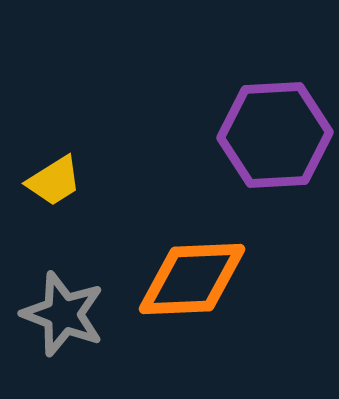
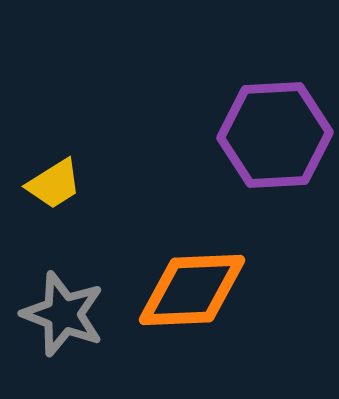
yellow trapezoid: moved 3 px down
orange diamond: moved 11 px down
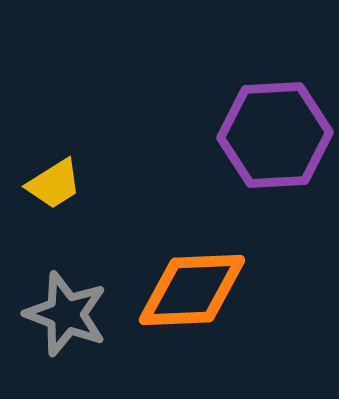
gray star: moved 3 px right
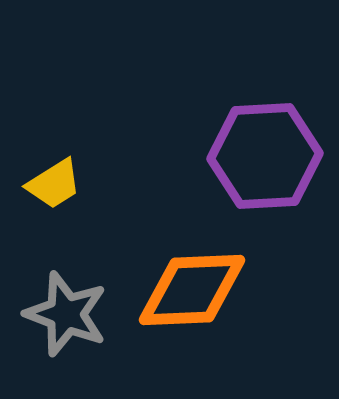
purple hexagon: moved 10 px left, 21 px down
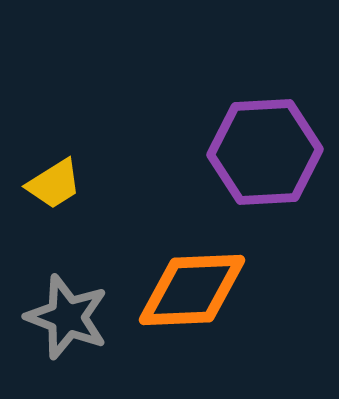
purple hexagon: moved 4 px up
gray star: moved 1 px right, 3 px down
